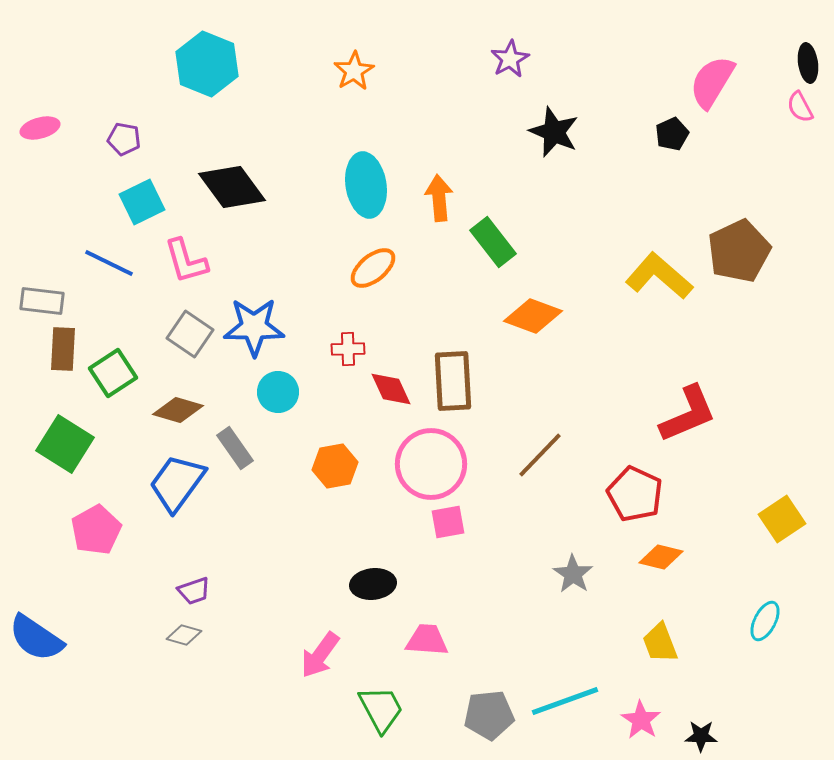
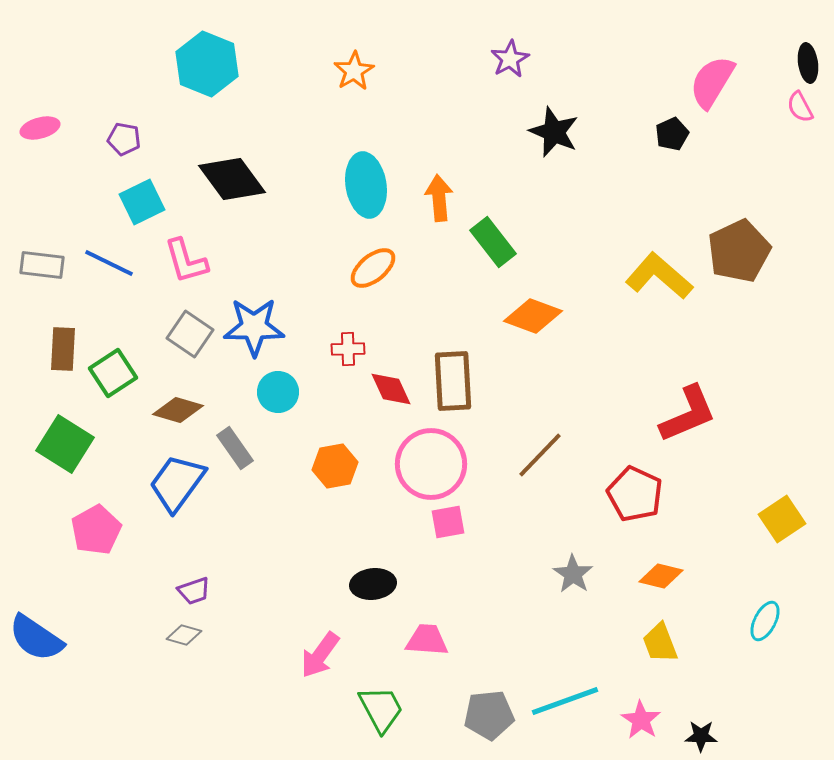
black diamond at (232, 187): moved 8 px up
gray rectangle at (42, 301): moved 36 px up
orange diamond at (661, 557): moved 19 px down
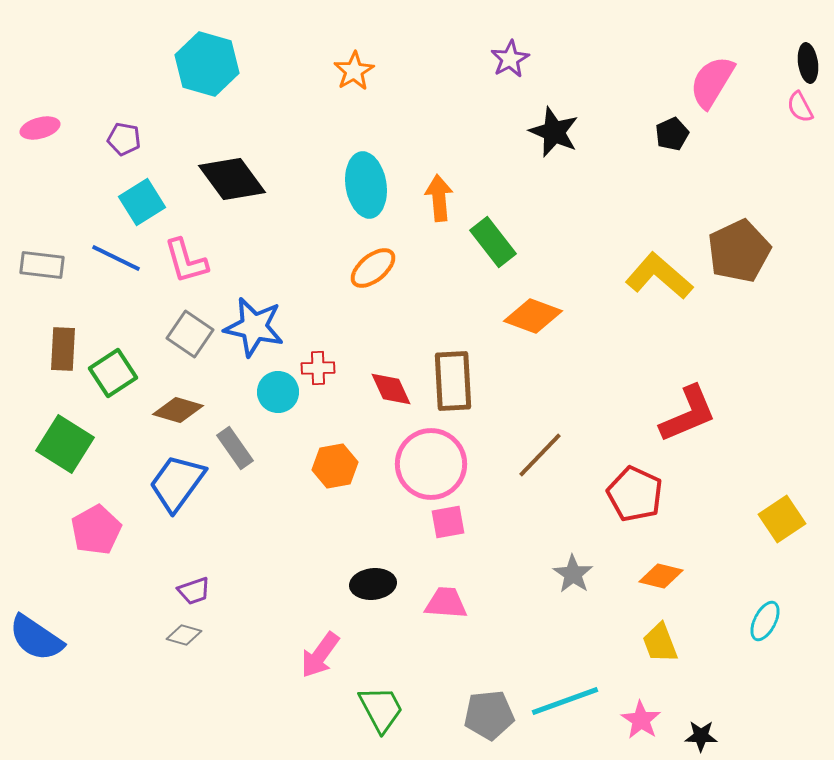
cyan hexagon at (207, 64): rotated 6 degrees counterclockwise
cyan square at (142, 202): rotated 6 degrees counterclockwise
blue line at (109, 263): moved 7 px right, 5 px up
blue star at (254, 327): rotated 12 degrees clockwise
red cross at (348, 349): moved 30 px left, 19 px down
pink trapezoid at (427, 640): moved 19 px right, 37 px up
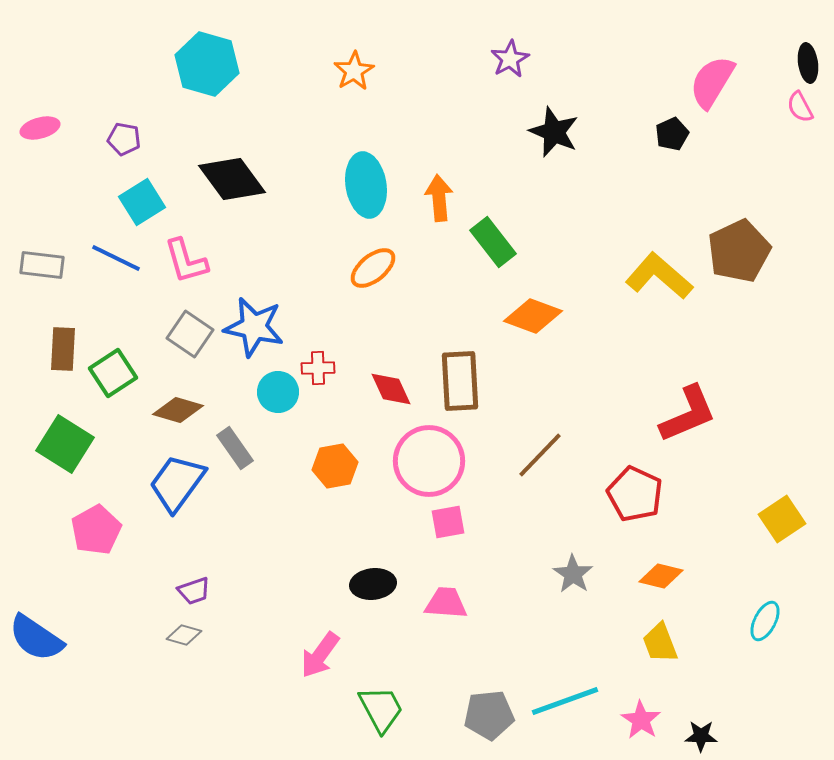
brown rectangle at (453, 381): moved 7 px right
pink circle at (431, 464): moved 2 px left, 3 px up
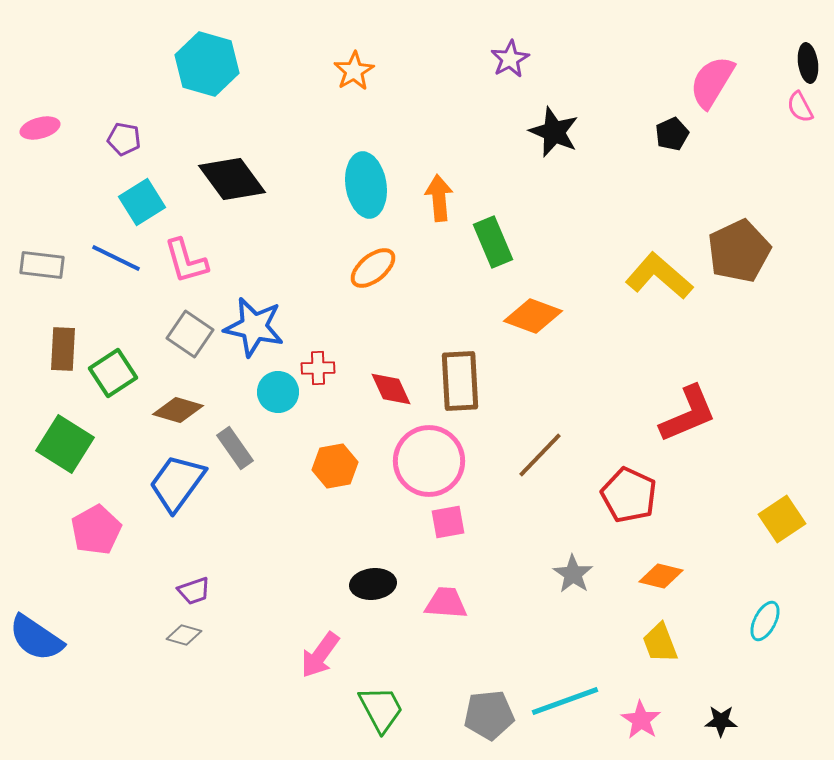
green rectangle at (493, 242): rotated 15 degrees clockwise
red pentagon at (635, 494): moved 6 px left, 1 px down
black star at (701, 736): moved 20 px right, 15 px up
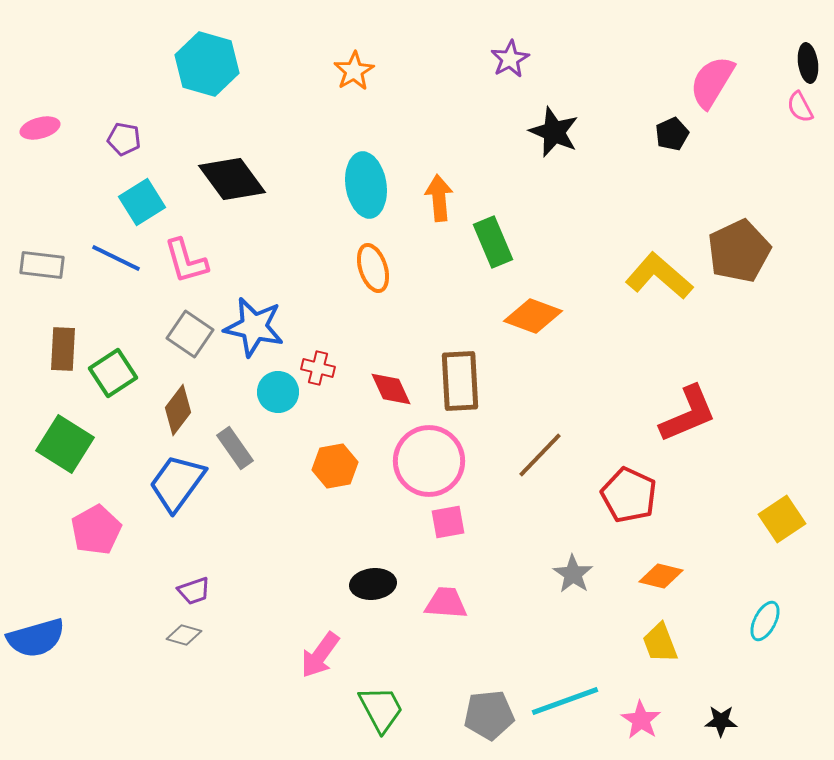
orange ellipse at (373, 268): rotated 69 degrees counterclockwise
red cross at (318, 368): rotated 16 degrees clockwise
brown diamond at (178, 410): rotated 69 degrees counterclockwise
blue semicircle at (36, 638): rotated 50 degrees counterclockwise
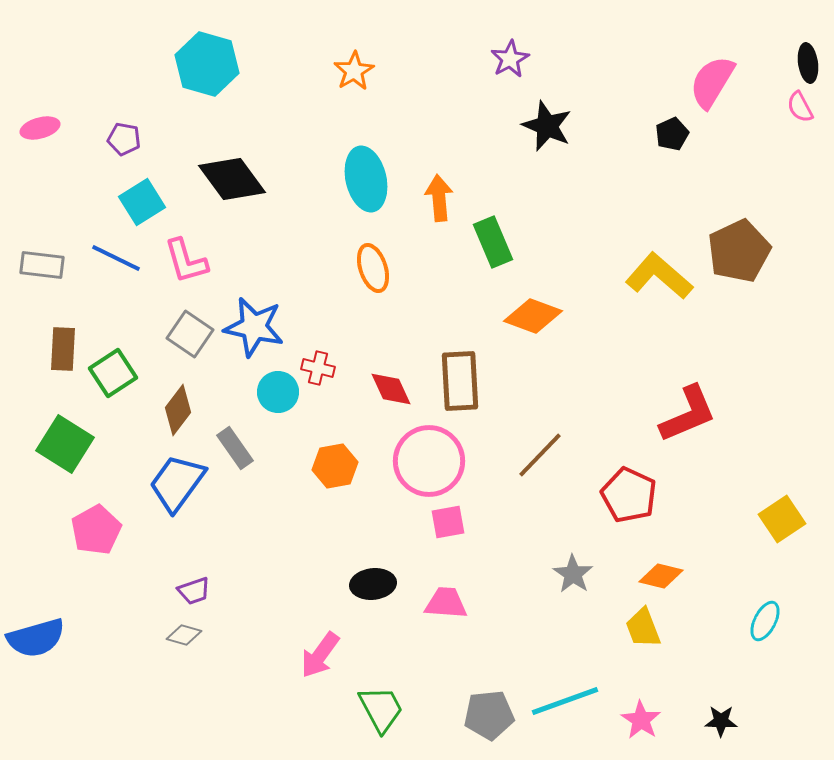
black star at (554, 132): moved 7 px left, 6 px up
cyan ellipse at (366, 185): moved 6 px up; rotated 4 degrees counterclockwise
yellow trapezoid at (660, 643): moved 17 px left, 15 px up
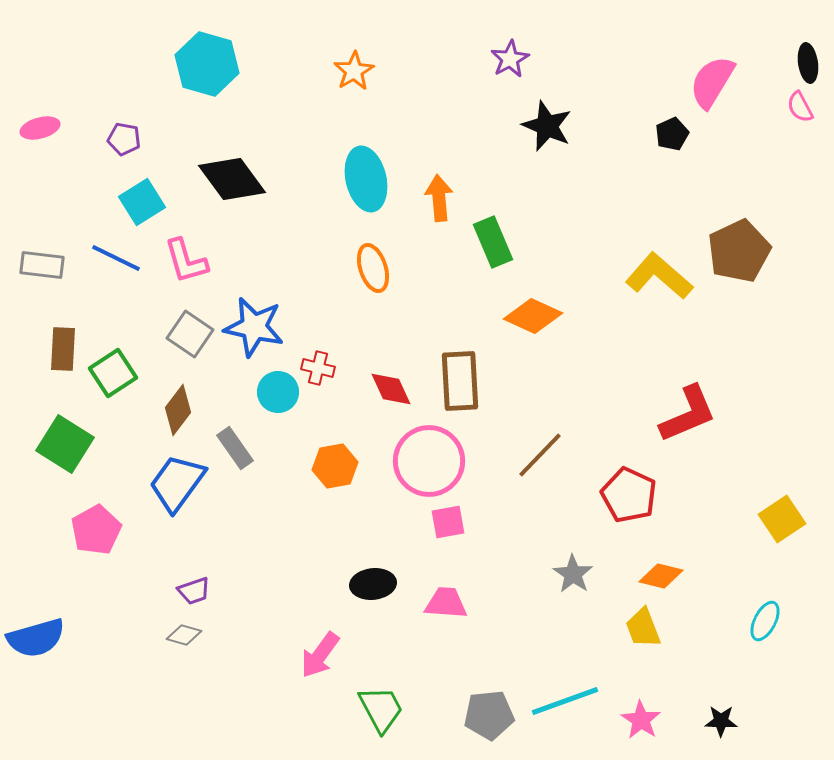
orange diamond at (533, 316): rotated 4 degrees clockwise
